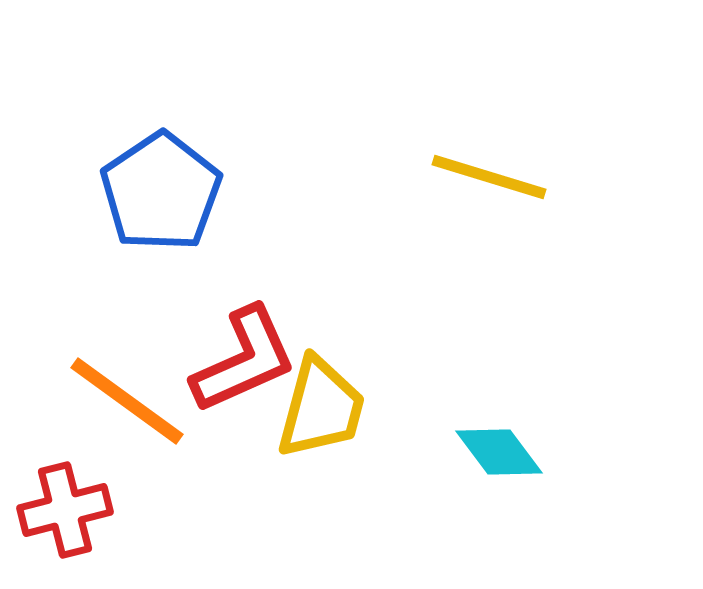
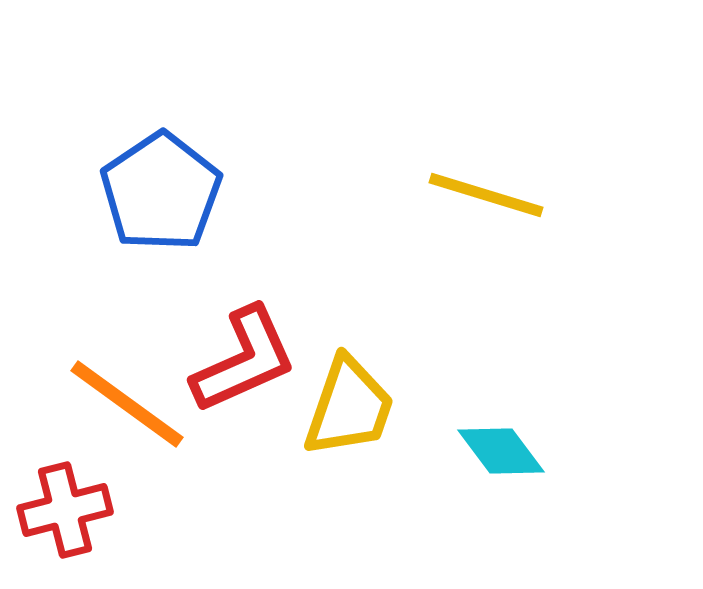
yellow line: moved 3 px left, 18 px down
orange line: moved 3 px down
yellow trapezoid: moved 28 px right, 1 px up; rotated 4 degrees clockwise
cyan diamond: moved 2 px right, 1 px up
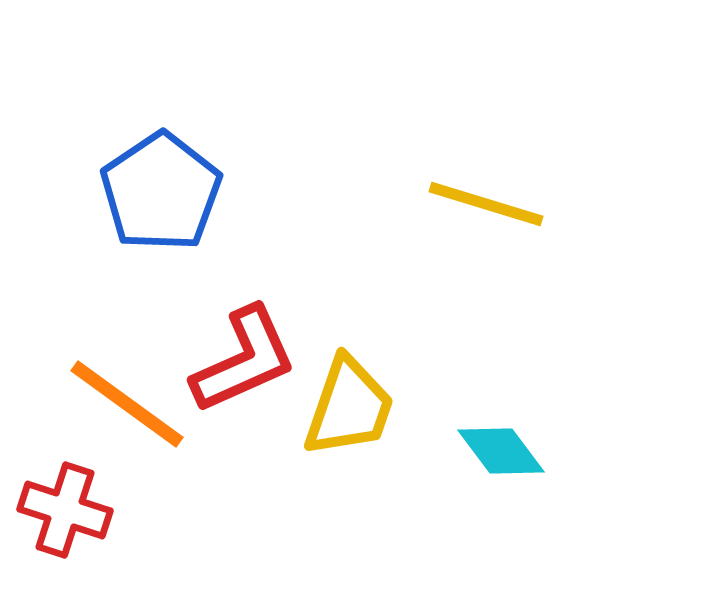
yellow line: moved 9 px down
red cross: rotated 32 degrees clockwise
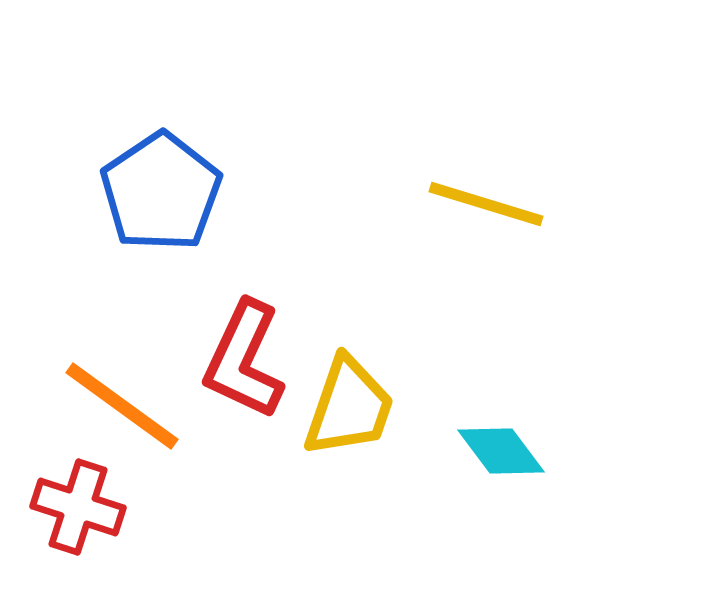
red L-shape: rotated 139 degrees clockwise
orange line: moved 5 px left, 2 px down
red cross: moved 13 px right, 3 px up
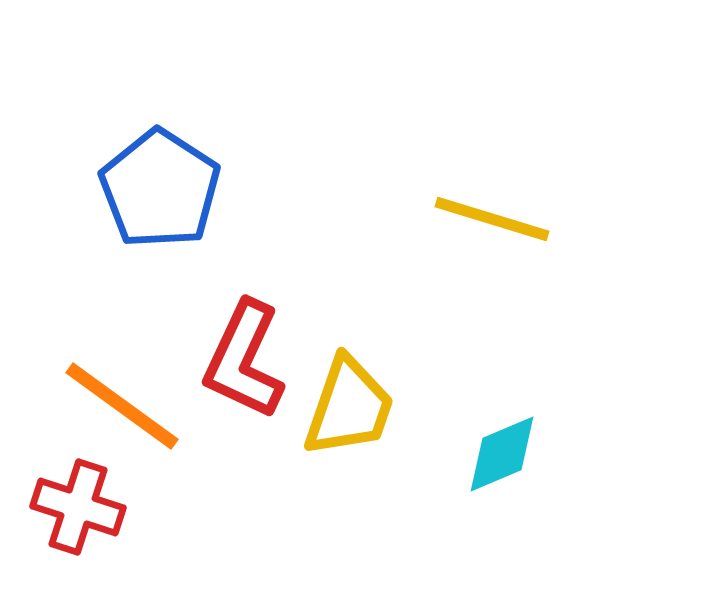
blue pentagon: moved 1 px left, 3 px up; rotated 5 degrees counterclockwise
yellow line: moved 6 px right, 15 px down
cyan diamond: moved 1 px right, 3 px down; rotated 76 degrees counterclockwise
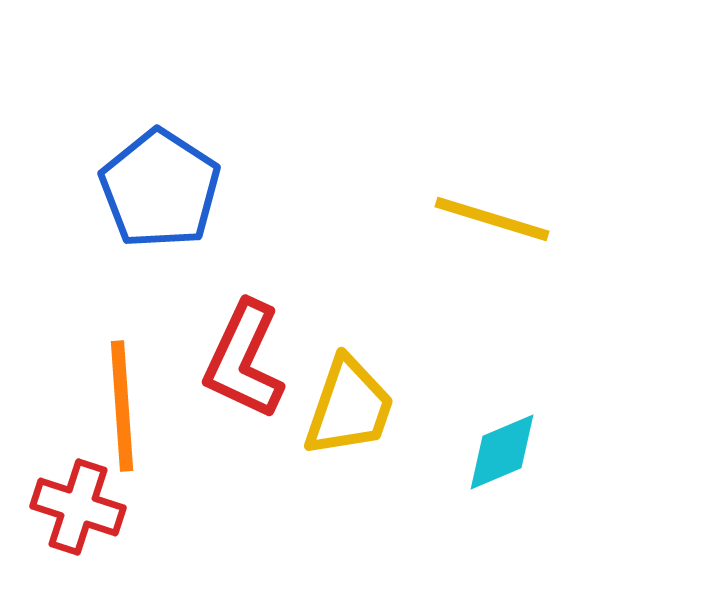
orange line: rotated 50 degrees clockwise
cyan diamond: moved 2 px up
